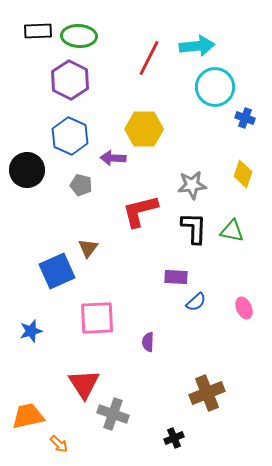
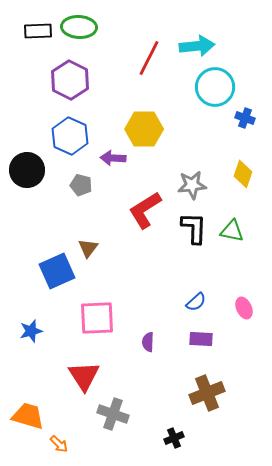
green ellipse: moved 9 px up
red L-shape: moved 5 px right, 1 px up; rotated 18 degrees counterclockwise
purple rectangle: moved 25 px right, 62 px down
red triangle: moved 8 px up
orange trapezoid: rotated 28 degrees clockwise
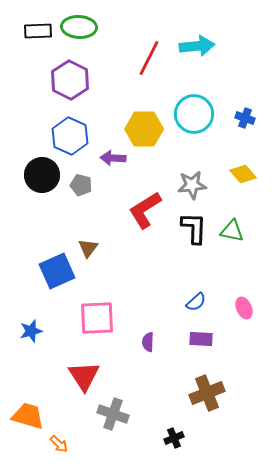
cyan circle: moved 21 px left, 27 px down
black circle: moved 15 px right, 5 px down
yellow diamond: rotated 60 degrees counterclockwise
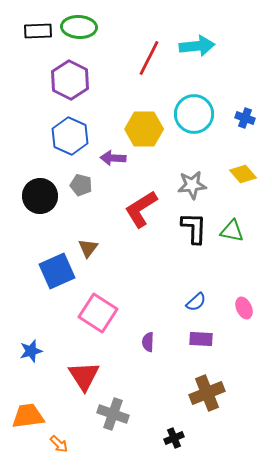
black circle: moved 2 px left, 21 px down
red L-shape: moved 4 px left, 1 px up
pink square: moved 1 px right, 5 px up; rotated 36 degrees clockwise
blue star: moved 20 px down
orange trapezoid: rotated 24 degrees counterclockwise
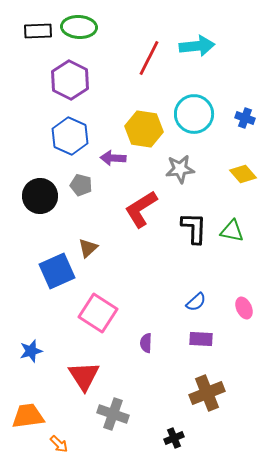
yellow hexagon: rotated 9 degrees clockwise
gray star: moved 12 px left, 16 px up
brown triangle: rotated 10 degrees clockwise
purple semicircle: moved 2 px left, 1 px down
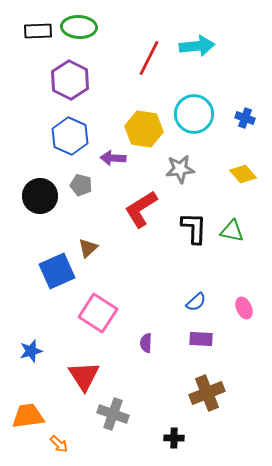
black cross: rotated 24 degrees clockwise
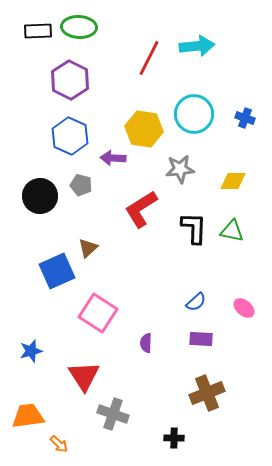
yellow diamond: moved 10 px left, 7 px down; rotated 48 degrees counterclockwise
pink ellipse: rotated 25 degrees counterclockwise
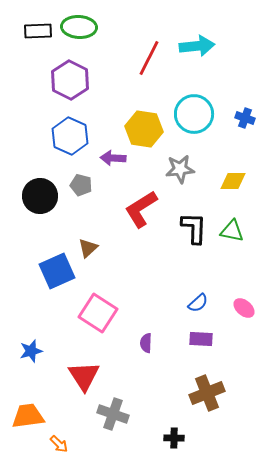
blue semicircle: moved 2 px right, 1 px down
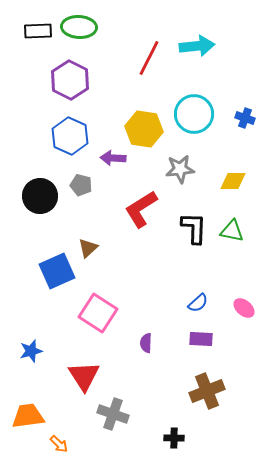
brown cross: moved 2 px up
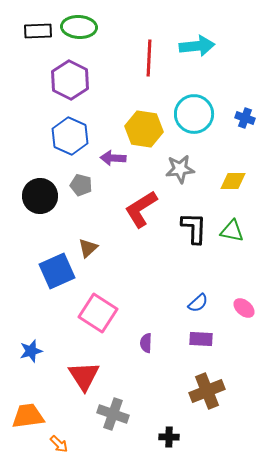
red line: rotated 24 degrees counterclockwise
black cross: moved 5 px left, 1 px up
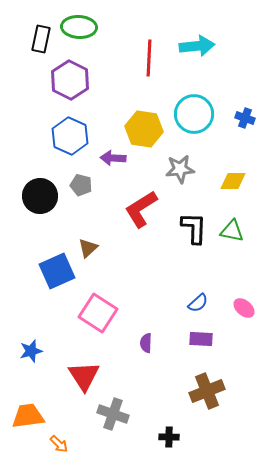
black rectangle: moved 3 px right, 8 px down; rotated 76 degrees counterclockwise
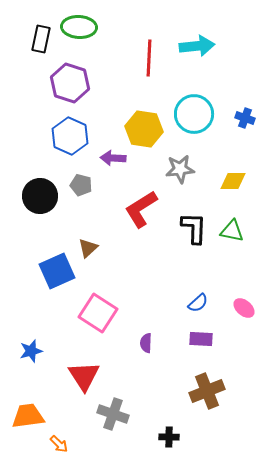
purple hexagon: moved 3 px down; rotated 9 degrees counterclockwise
